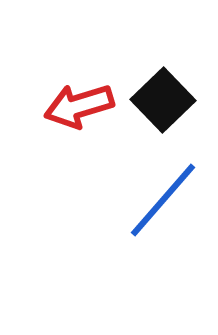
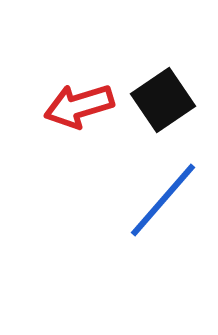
black square: rotated 10 degrees clockwise
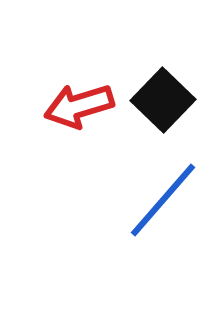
black square: rotated 12 degrees counterclockwise
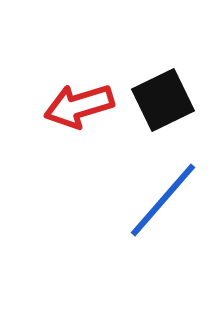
black square: rotated 20 degrees clockwise
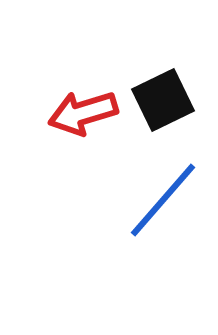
red arrow: moved 4 px right, 7 px down
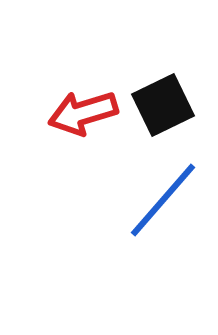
black square: moved 5 px down
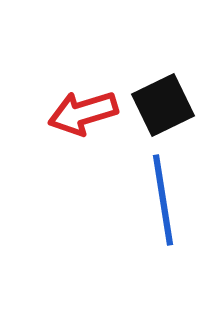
blue line: rotated 50 degrees counterclockwise
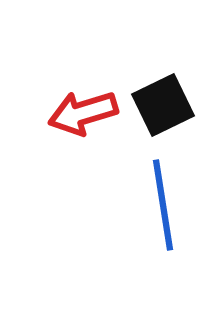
blue line: moved 5 px down
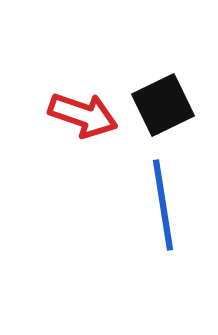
red arrow: moved 2 px down; rotated 144 degrees counterclockwise
